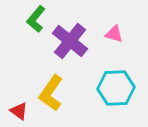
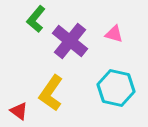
cyan hexagon: rotated 15 degrees clockwise
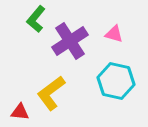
purple cross: rotated 18 degrees clockwise
cyan hexagon: moved 7 px up
yellow L-shape: rotated 18 degrees clockwise
red triangle: moved 1 px right, 1 px down; rotated 30 degrees counterclockwise
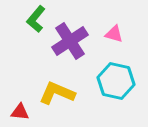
yellow L-shape: moved 6 px right; rotated 60 degrees clockwise
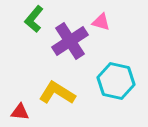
green L-shape: moved 2 px left
pink triangle: moved 13 px left, 12 px up
yellow L-shape: rotated 9 degrees clockwise
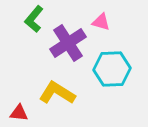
purple cross: moved 2 px left, 2 px down
cyan hexagon: moved 4 px left, 12 px up; rotated 15 degrees counterclockwise
red triangle: moved 1 px left, 1 px down
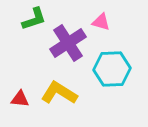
green L-shape: rotated 148 degrees counterclockwise
yellow L-shape: moved 2 px right
red triangle: moved 1 px right, 14 px up
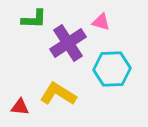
green L-shape: rotated 20 degrees clockwise
yellow L-shape: moved 1 px left, 1 px down
red triangle: moved 8 px down
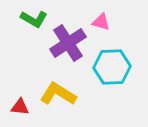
green L-shape: rotated 28 degrees clockwise
cyan hexagon: moved 2 px up
